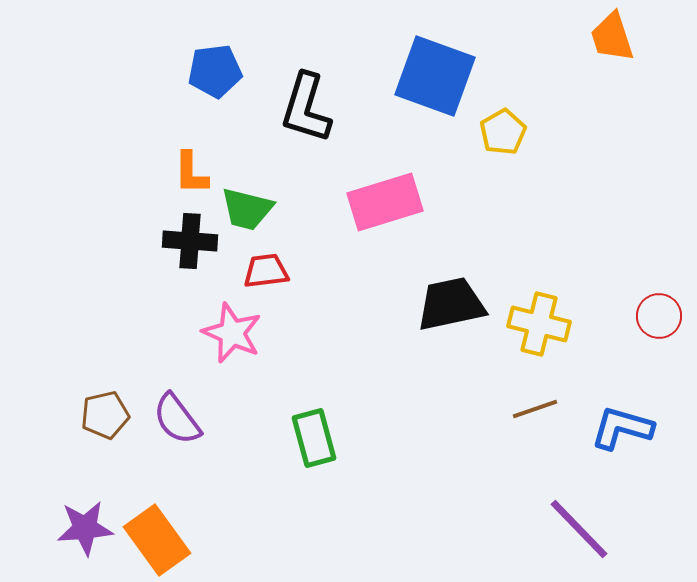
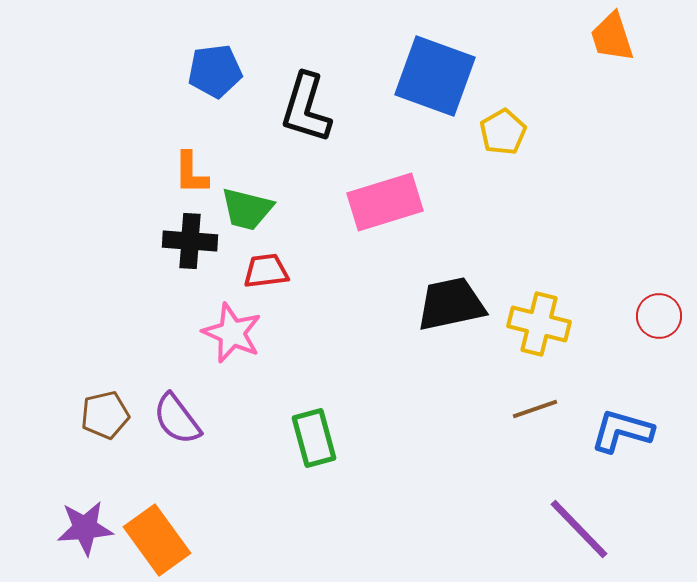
blue L-shape: moved 3 px down
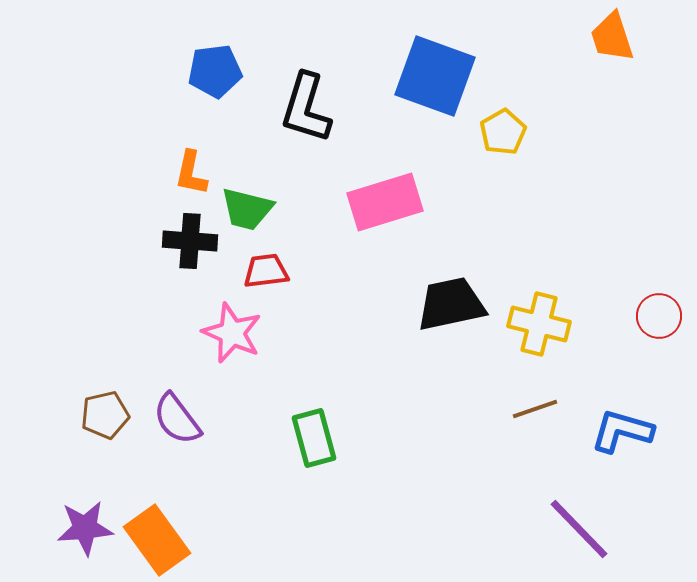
orange L-shape: rotated 12 degrees clockwise
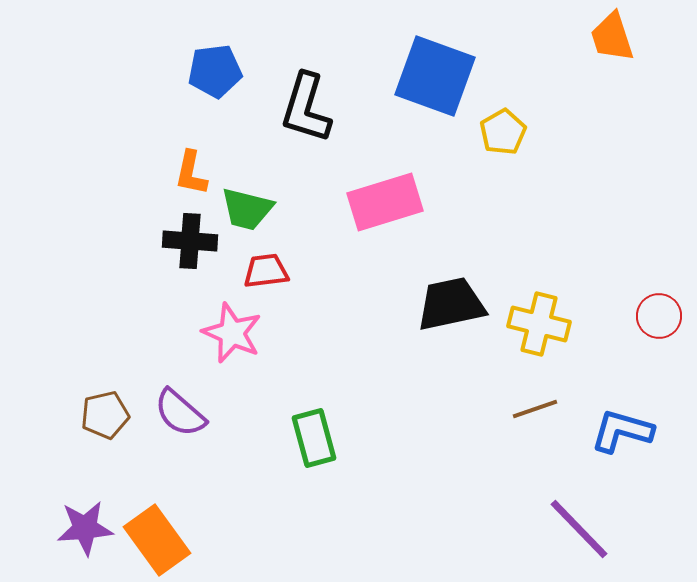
purple semicircle: moved 3 px right, 6 px up; rotated 12 degrees counterclockwise
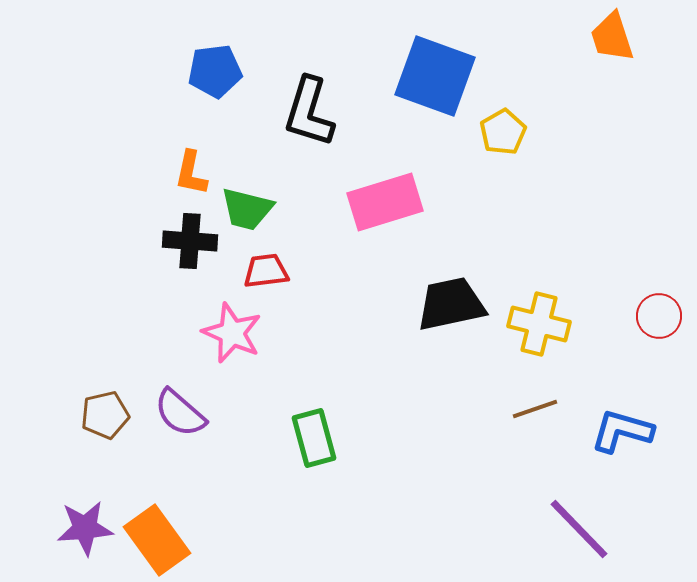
black L-shape: moved 3 px right, 4 px down
